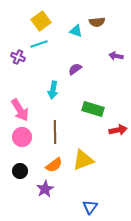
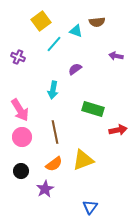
cyan line: moved 15 px right; rotated 30 degrees counterclockwise
brown line: rotated 10 degrees counterclockwise
orange semicircle: moved 1 px up
black circle: moved 1 px right
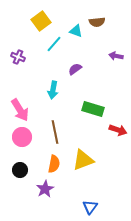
red arrow: rotated 30 degrees clockwise
orange semicircle: rotated 42 degrees counterclockwise
black circle: moved 1 px left, 1 px up
